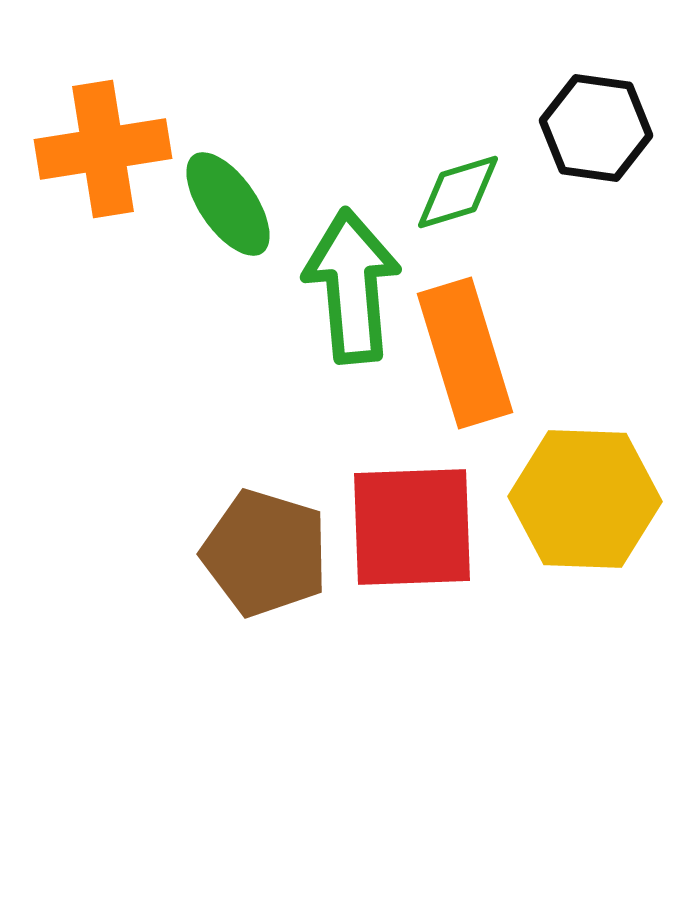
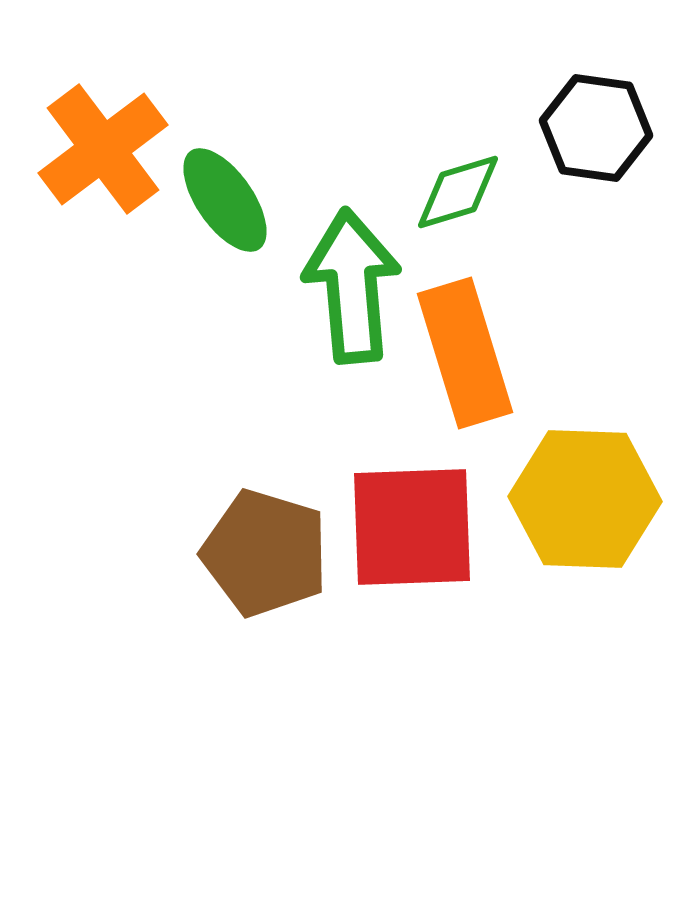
orange cross: rotated 28 degrees counterclockwise
green ellipse: moved 3 px left, 4 px up
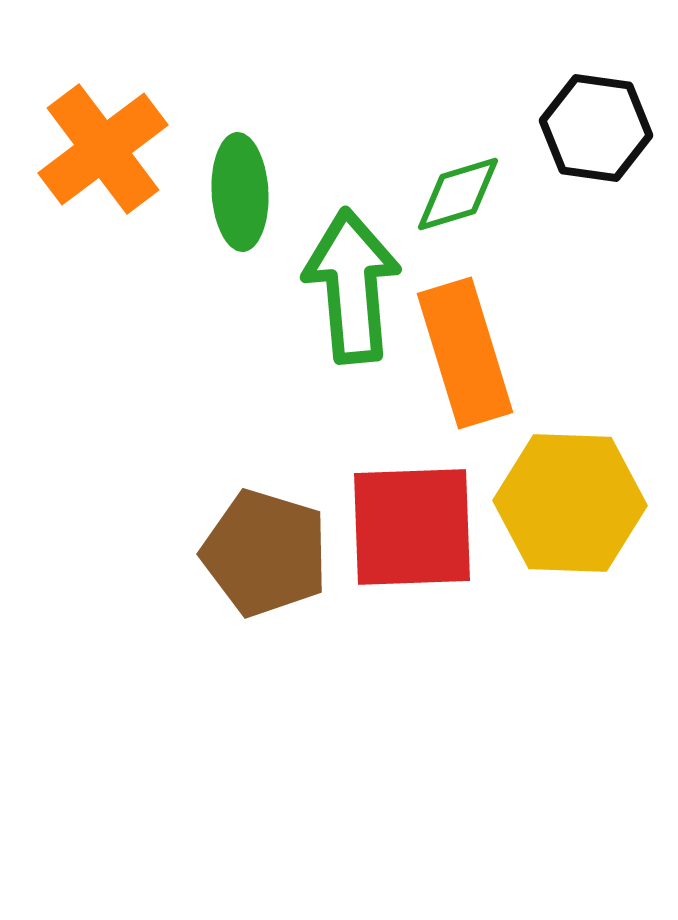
green diamond: moved 2 px down
green ellipse: moved 15 px right, 8 px up; rotated 32 degrees clockwise
yellow hexagon: moved 15 px left, 4 px down
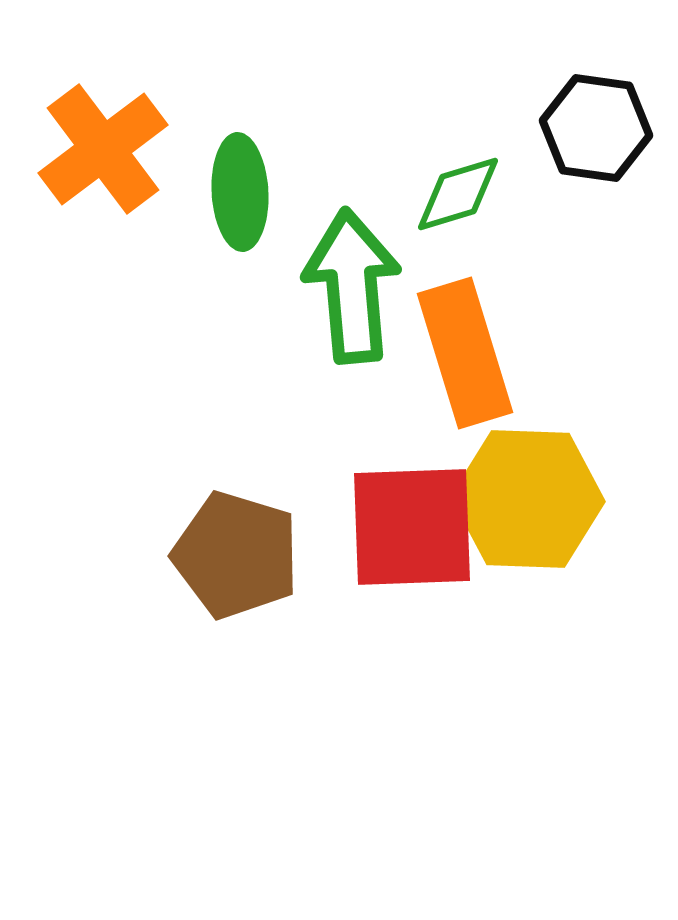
yellow hexagon: moved 42 px left, 4 px up
brown pentagon: moved 29 px left, 2 px down
